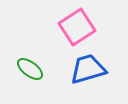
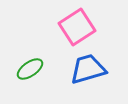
green ellipse: rotated 72 degrees counterclockwise
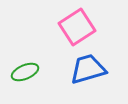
green ellipse: moved 5 px left, 3 px down; rotated 12 degrees clockwise
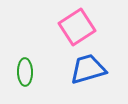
green ellipse: rotated 68 degrees counterclockwise
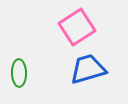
green ellipse: moved 6 px left, 1 px down
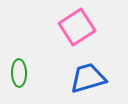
blue trapezoid: moved 9 px down
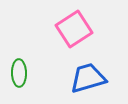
pink square: moved 3 px left, 2 px down
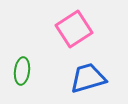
green ellipse: moved 3 px right, 2 px up; rotated 8 degrees clockwise
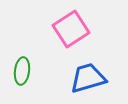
pink square: moved 3 px left
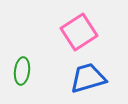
pink square: moved 8 px right, 3 px down
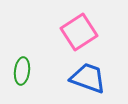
blue trapezoid: rotated 36 degrees clockwise
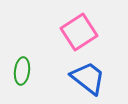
blue trapezoid: rotated 18 degrees clockwise
